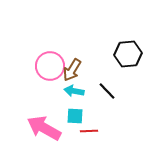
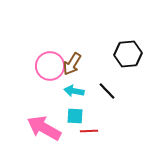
brown arrow: moved 6 px up
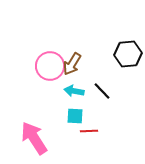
black line: moved 5 px left
pink arrow: moved 10 px left, 10 px down; rotated 28 degrees clockwise
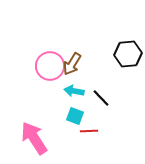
black line: moved 1 px left, 7 px down
cyan square: rotated 18 degrees clockwise
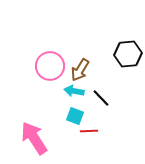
brown arrow: moved 8 px right, 6 px down
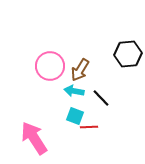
red line: moved 4 px up
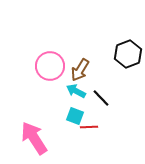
black hexagon: rotated 16 degrees counterclockwise
cyan arrow: moved 2 px right; rotated 18 degrees clockwise
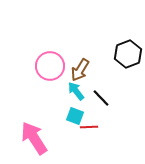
cyan arrow: rotated 24 degrees clockwise
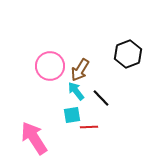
cyan square: moved 3 px left, 1 px up; rotated 30 degrees counterclockwise
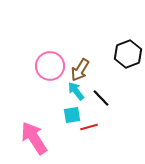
red line: rotated 12 degrees counterclockwise
